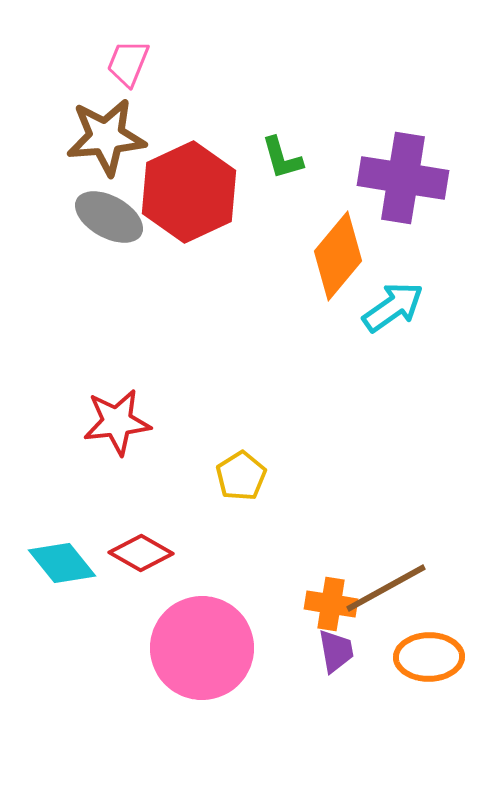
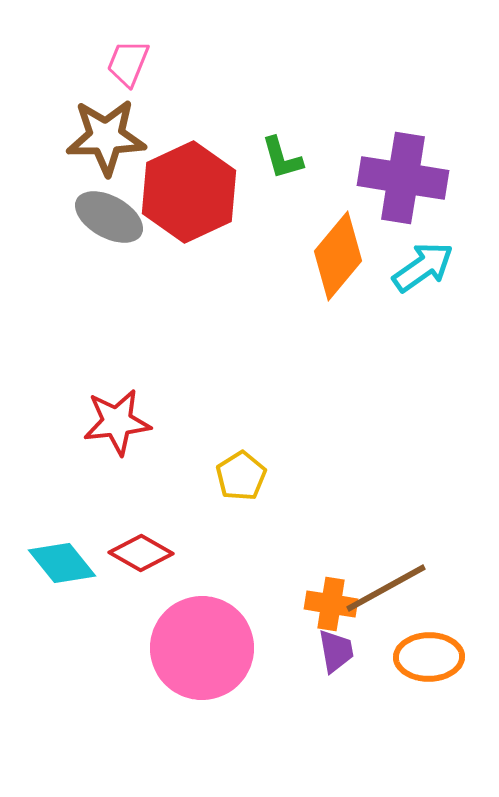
brown star: rotated 4 degrees clockwise
cyan arrow: moved 30 px right, 40 px up
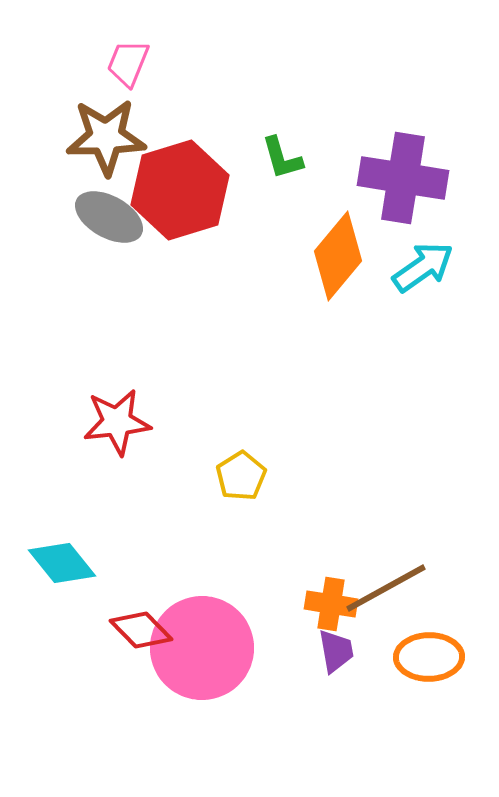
red hexagon: moved 9 px left, 2 px up; rotated 8 degrees clockwise
red diamond: moved 77 px down; rotated 16 degrees clockwise
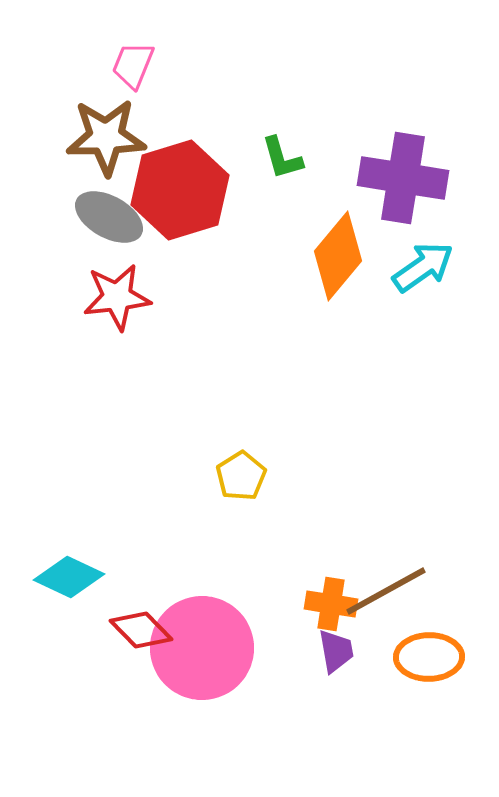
pink trapezoid: moved 5 px right, 2 px down
red star: moved 125 px up
cyan diamond: moved 7 px right, 14 px down; rotated 26 degrees counterclockwise
brown line: moved 3 px down
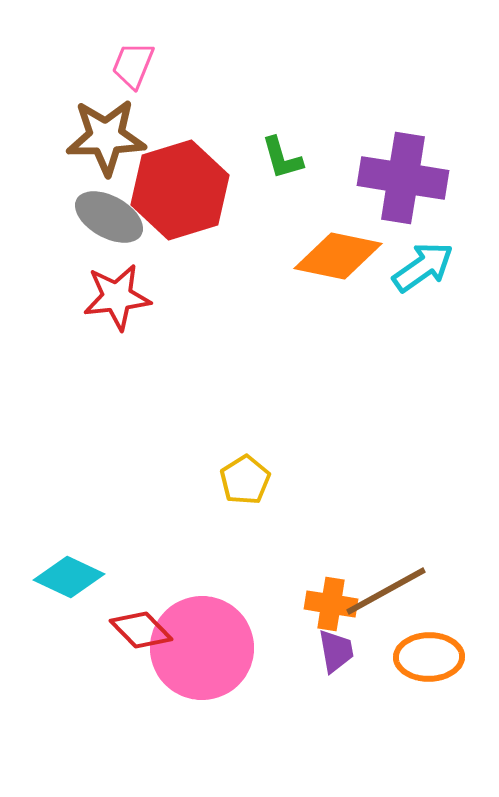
orange diamond: rotated 62 degrees clockwise
yellow pentagon: moved 4 px right, 4 px down
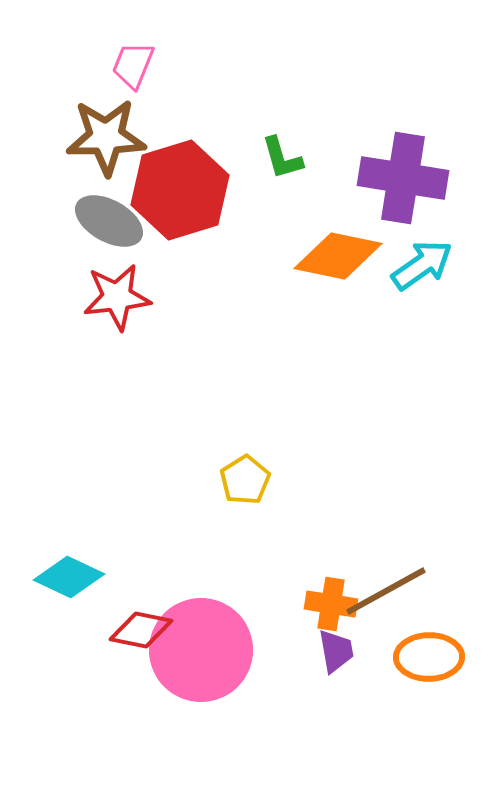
gray ellipse: moved 4 px down
cyan arrow: moved 1 px left, 2 px up
red diamond: rotated 34 degrees counterclockwise
pink circle: moved 1 px left, 2 px down
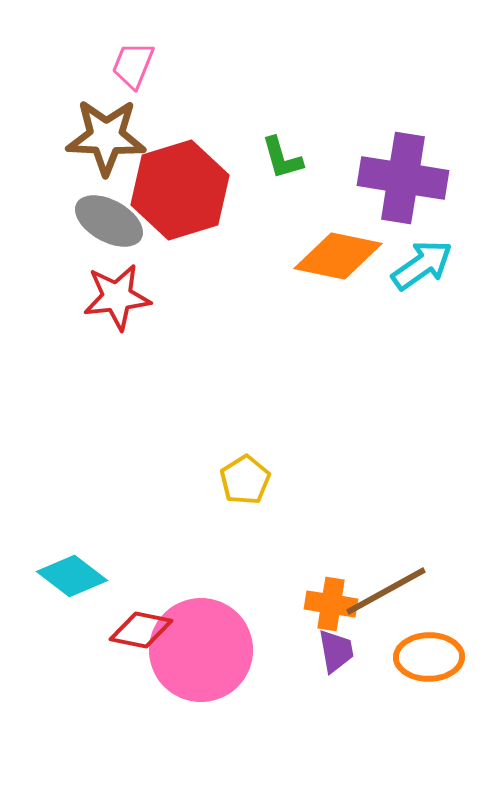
brown star: rotated 4 degrees clockwise
cyan diamond: moved 3 px right, 1 px up; rotated 12 degrees clockwise
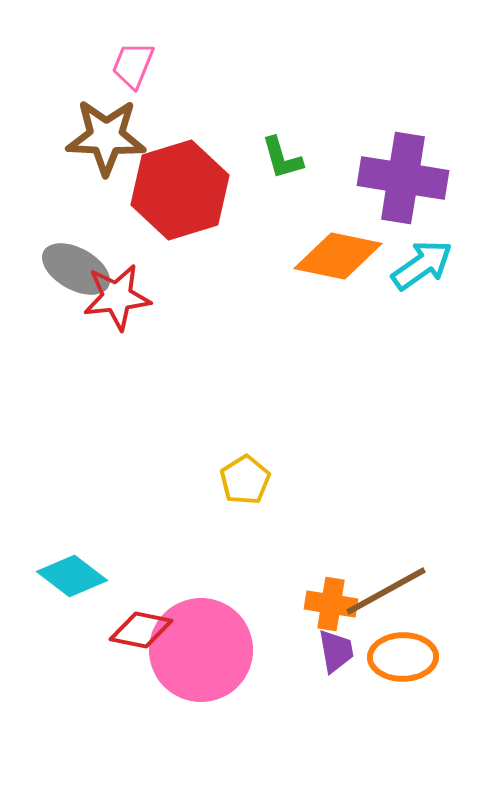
gray ellipse: moved 33 px left, 48 px down
orange ellipse: moved 26 px left
